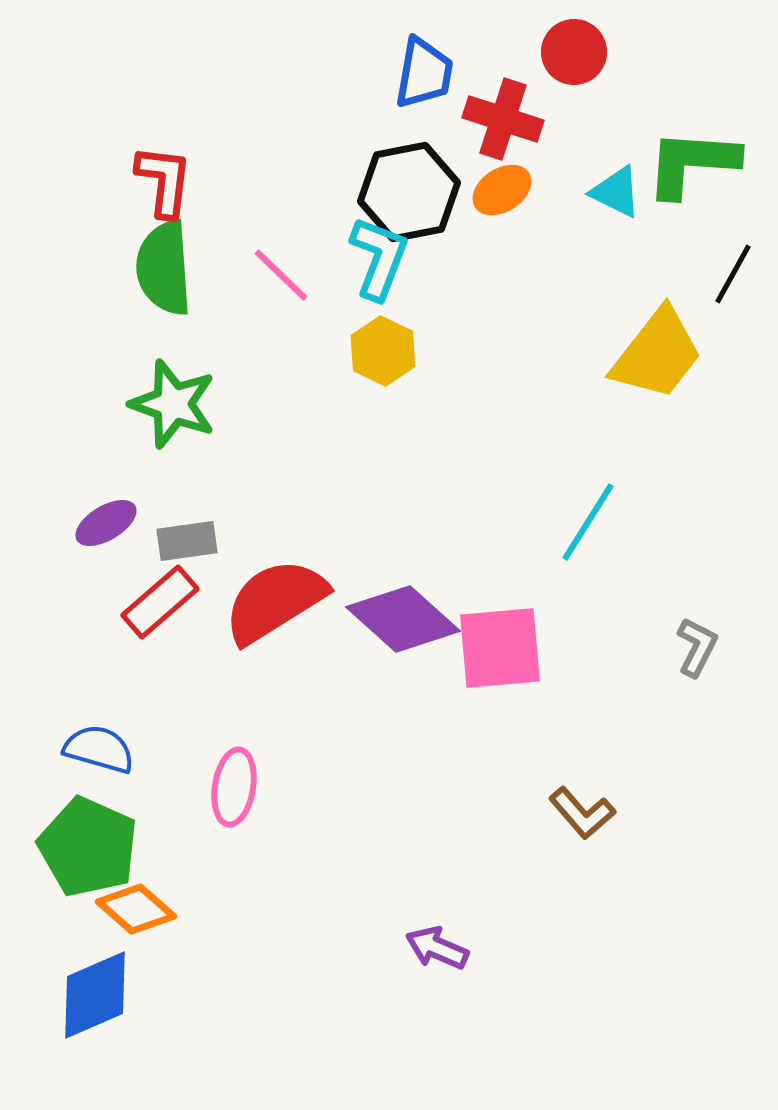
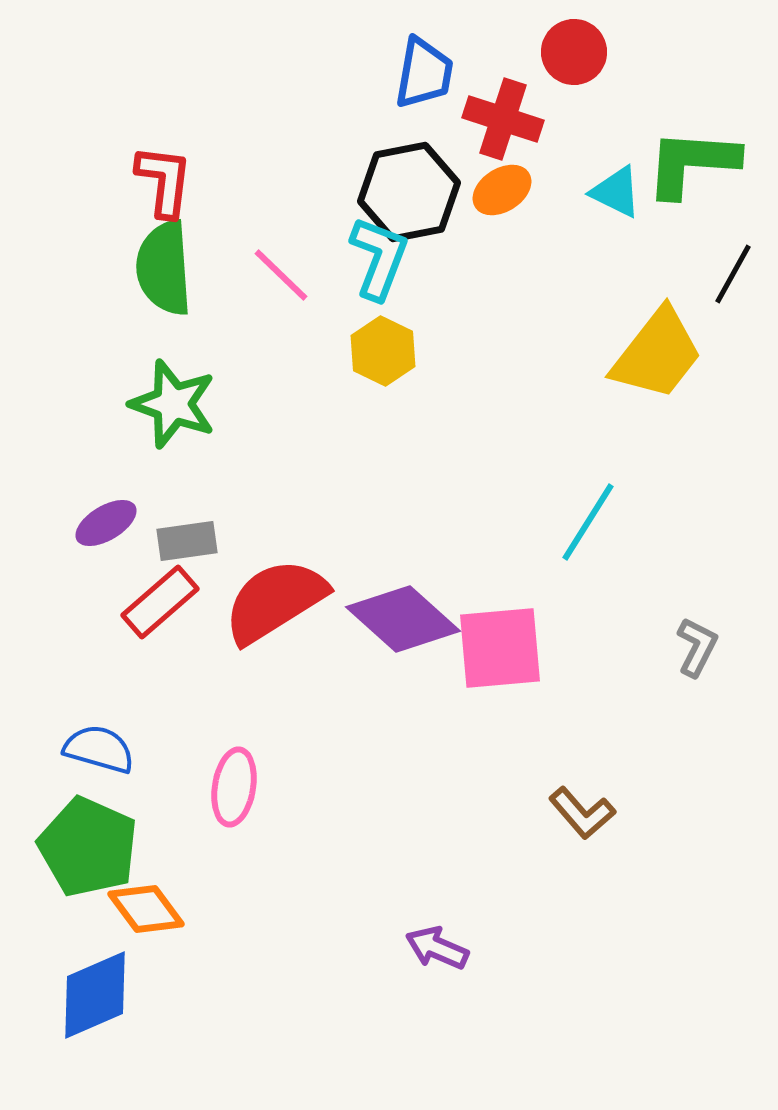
orange diamond: moved 10 px right; rotated 12 degrees clockwise
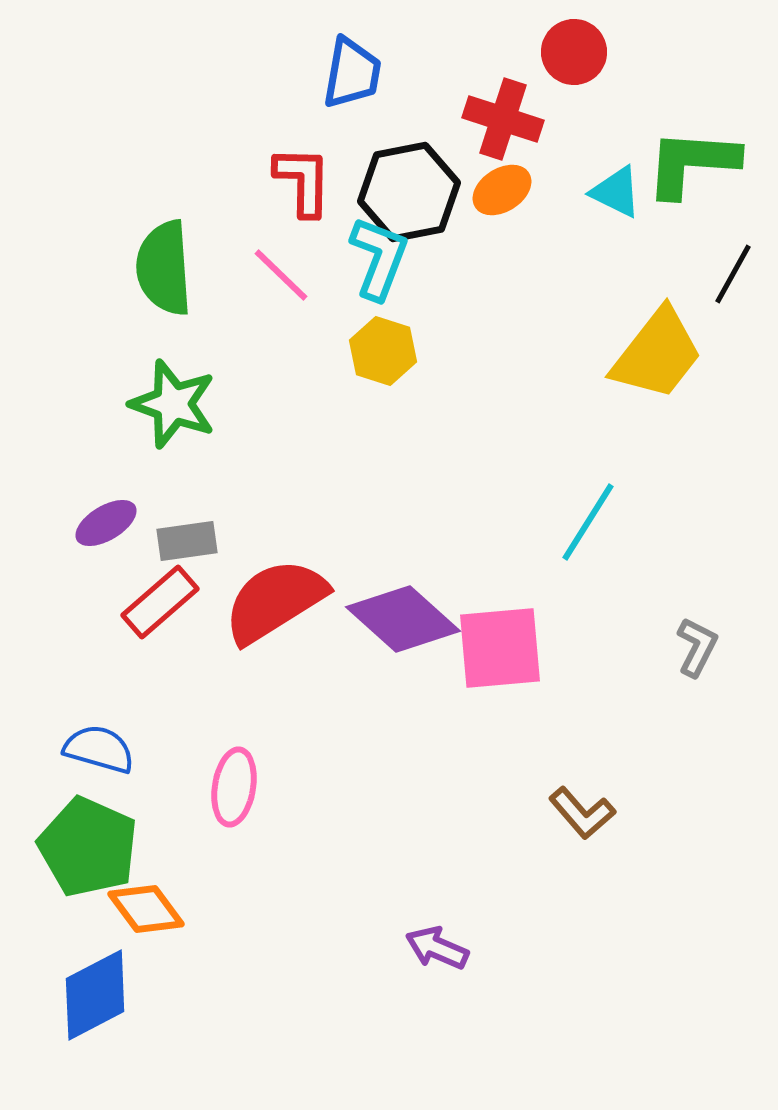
blue trapezoid: moved 72 px left
red L-shape: moved 139 px right; rotated 6 degrees counterclockwise
yellow hexagon: rotated 8 degrees counterclockwise
blue diamond: rotated 4 degrees counterclockwise
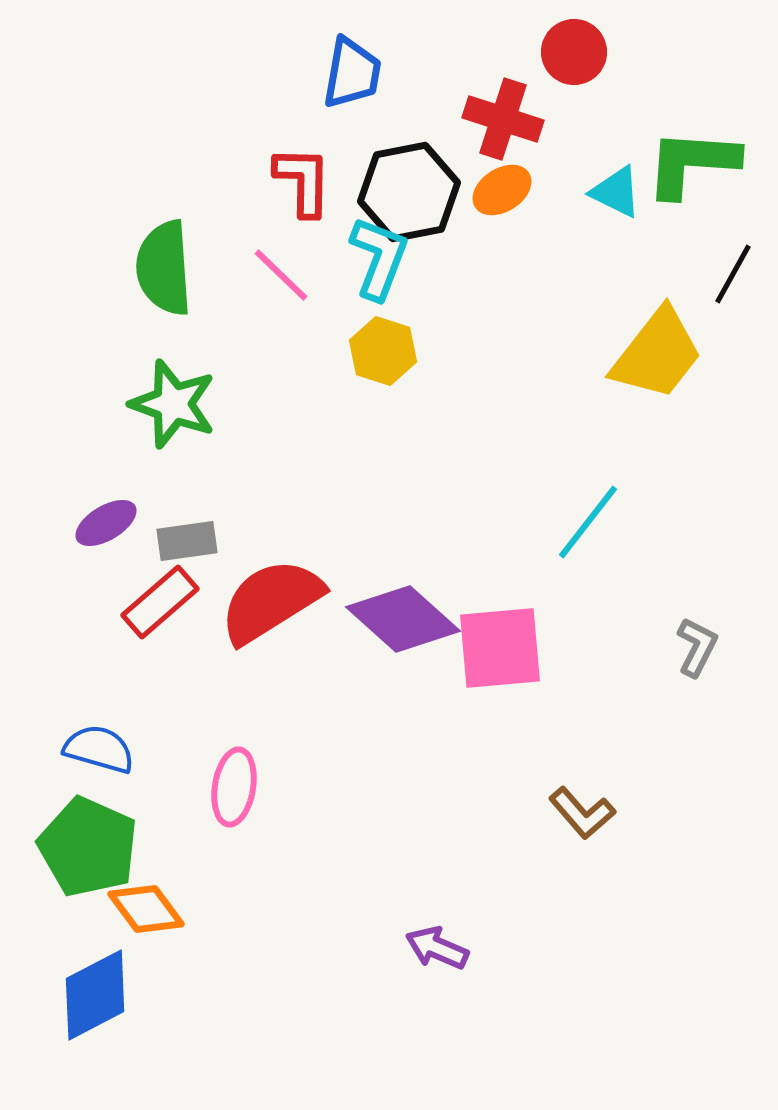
cyan line: rotated 6 degrees clockwise
red semicircle: moved 4 px left
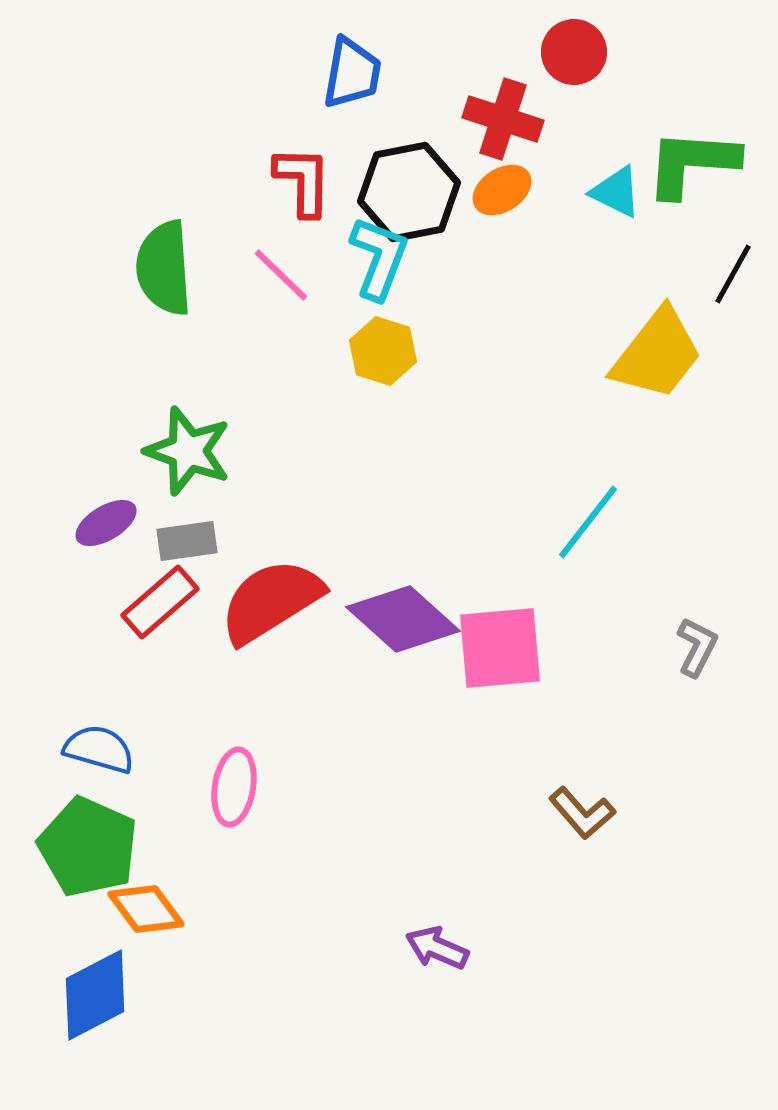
green star: moved 15 px right, 47 px down
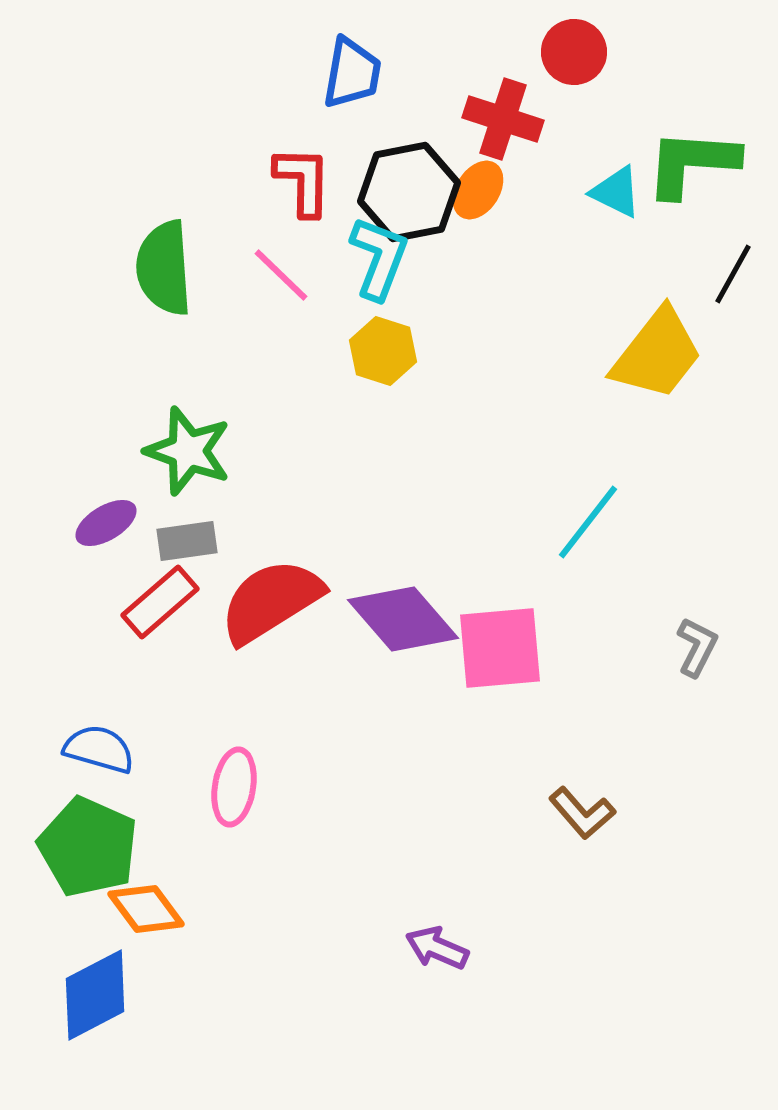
orange ellipse: moved 24 px left; rotated 24 degrees counterclockwise
purple diamond: rotated 7 degrees clockwise
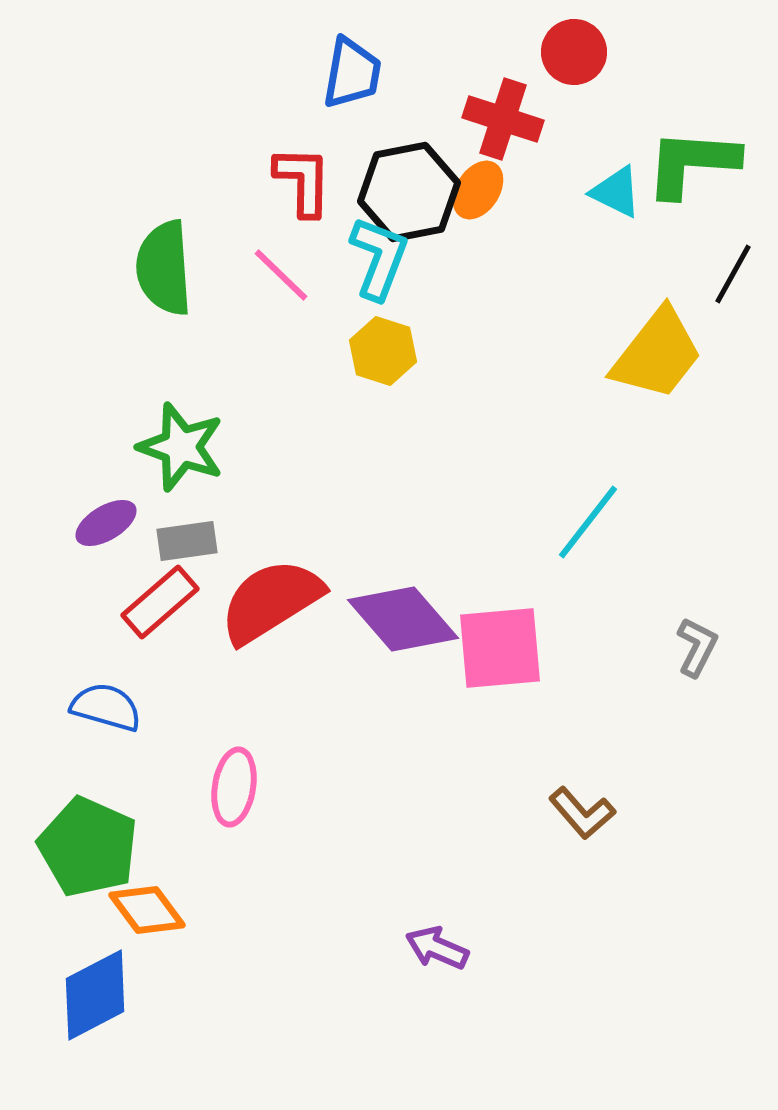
green star: moved 7 px left, 4 px up
blue semicircle: moved 7 px right, 42 px up
orange diamond: moved 1 px right, 1 px down
